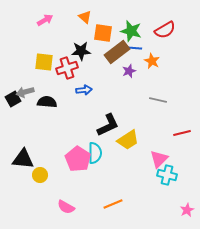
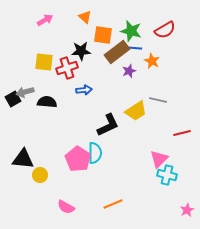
orange square: moved 2 px down
yellow trapezoid: moved 8 px right, 29 px up
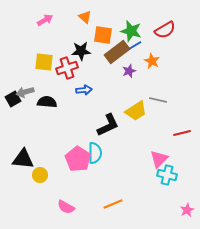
blue line: moved 2 px up; rotated 35 degrees counterclockwise
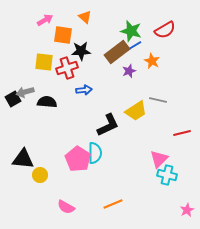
orange square: moved 40 px left
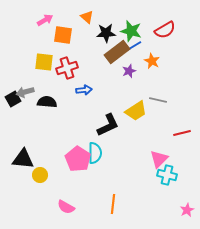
orange triangle: moved 2 px right
black star: moved 25 px right, 18 px up
orange line: rotated 60 degrees counterclockwise
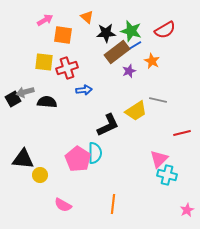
pink semicircle: moved 3 px left, 2 px up
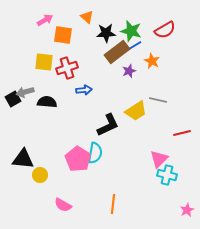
cyan semicircle: rotated 10 degrees clockwise
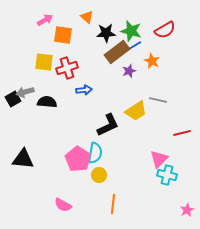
yellow circle: moved 59 px right
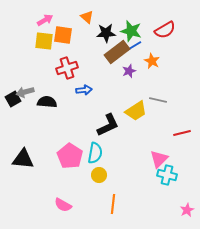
yellow square: moved 21 px up
pink pentagon: moved 8 px left, 3 px up
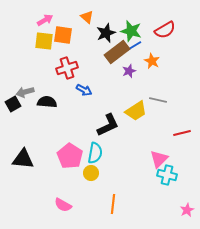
black star: rotated 18 degrees counterclockwise
blue arrow: rotated 35 degrees clockwise
black square: moved 5 px down
yellow circle: moved 8 px left, 2 px up
